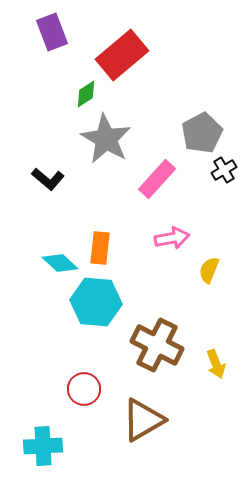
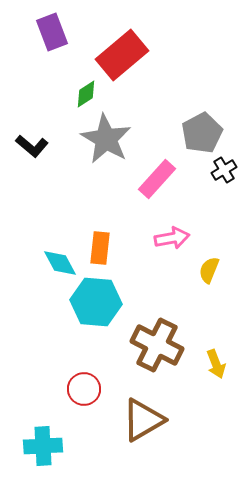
black L-shape: moved 16 px left, 33 px up
cyan diamond: rotated 18 degrees clockwise
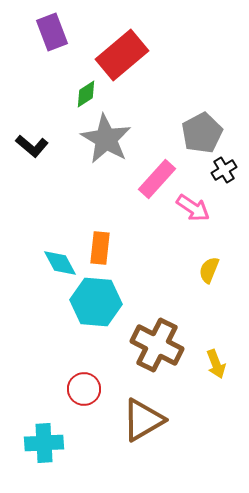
pink arrow: moved 21 px right, 30 px up; rotated 44 degrees clockwise
cyan cross: moved 1 px right, 3 px up
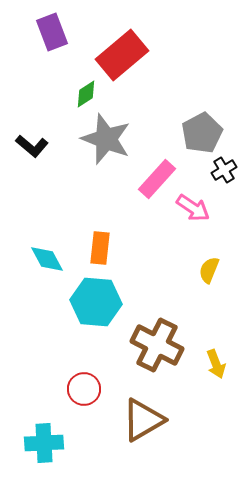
gray star: rotated 9 degrees counterclockwise
cyan diamond: moved 13 px left, 4 px up
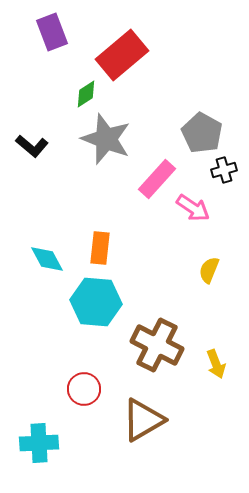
gray pentagon: rotated 15 degrees counterclockwise
black cross: rotated 15 degrees clockwise
cyan cross: moved 5 px left
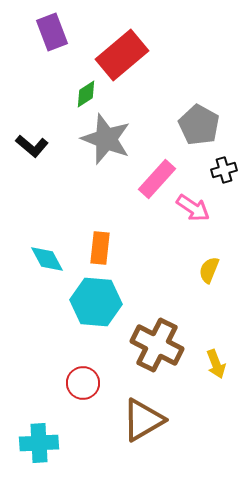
gray pentagon: moved 3 px left, 8 px up
red circle: moved 1 px left, 6 px up
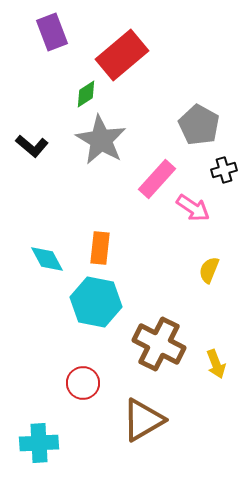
gray star: moved 5 px left, 1 px down; rotated 9 degrees clockwise
cyan hexagon: rotated 6 degrees clockwise
brown cross: moved 2 px right, 1 px up
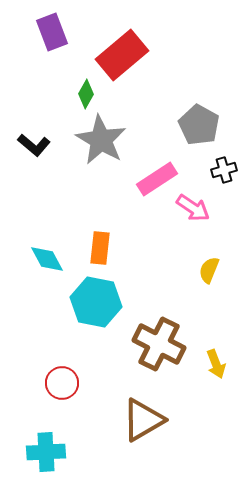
green diamond: rotated 28 degrees counterclockwise
black L-shape: moved 2 px right, 1 px up
pink rectangle: rotated 15 degrees clockwise
red circle: moved 21 px left
cyan cross: moved 7 px right, 9 px down
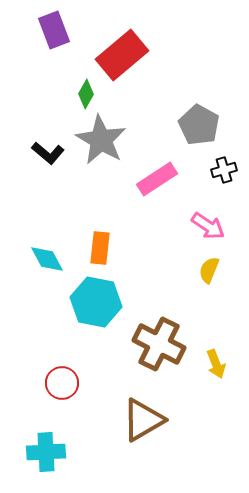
purple rectangle: moved 2 px right, 2 px up
black L-shape: moved 14 px right, 8 px down
pink arrow: moved 15 px right, 18 px down
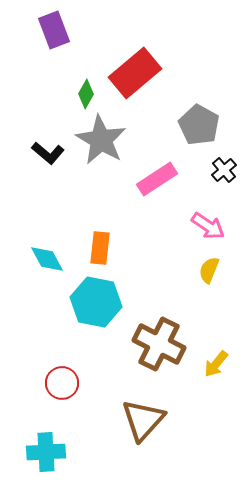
red rectangle: moved 13 px right, 18 px down
black cross: rotated 25 degrees counterclockwise
yellow arrow: rotated 60 degrees clockwise
brown triangle: rotated 18 degrees counterclockwise
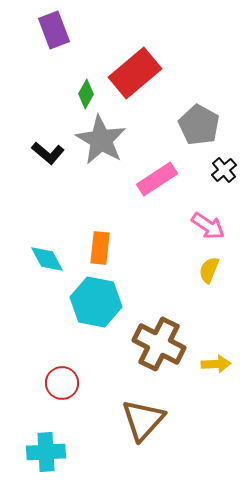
yellow arrow: rotated 132 degrees counterclockwise
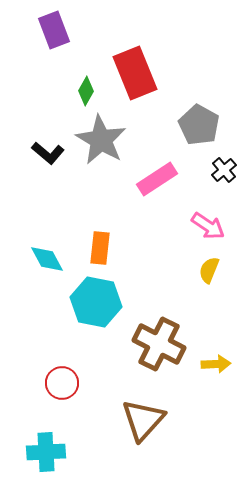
red rectangle: rotated 72 degrees counterclockwise
green diamond: moved 3 px up
